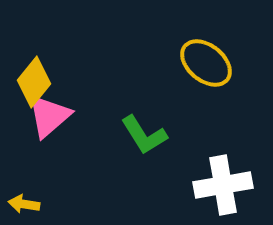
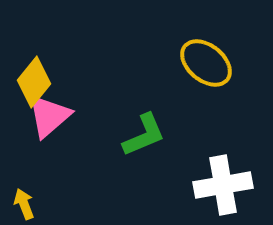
green L-shape: rotated 81 degrees counterclockwise
yellow arrow: rotated 60 degrees clockwise
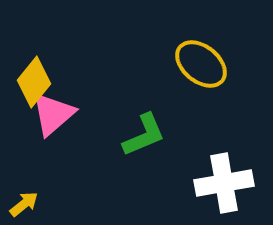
yellow ellipse: moved 5 px left, 1 px down
pink triangle: moved 4 px right, 2 px up
white cross: moved 1 px right, 2 px up
yellow arrow: rotated 72 degrees clockwise
